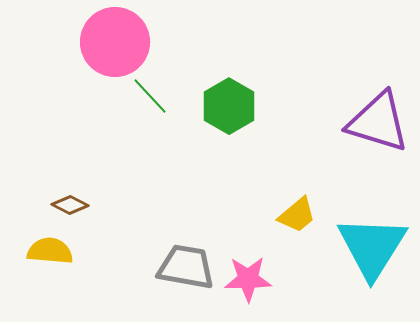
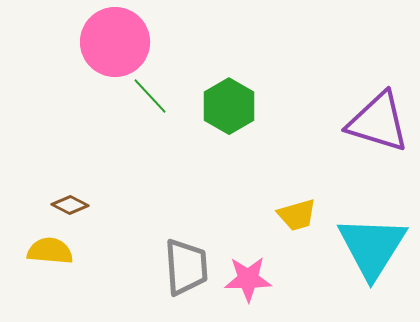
yellow trapezoid: rotated 24 degrees clockwise
gray trapezoid: rotated 76 degrees clockwise
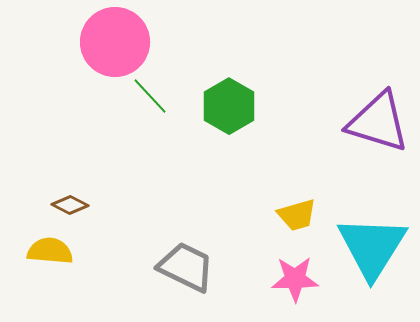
gray trapezoid: rotated 60 degrees counterclockwise
pink star: moved 47 px right
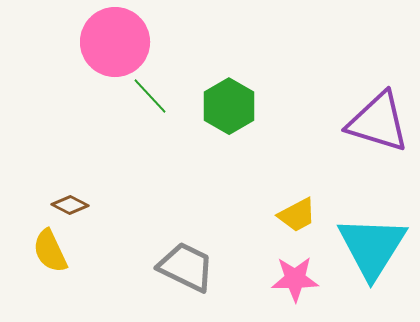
yellow trapezoid: rotated 12 degrees counterclockwise
yellow semicircle: rotated 120 degrees counterclockwise
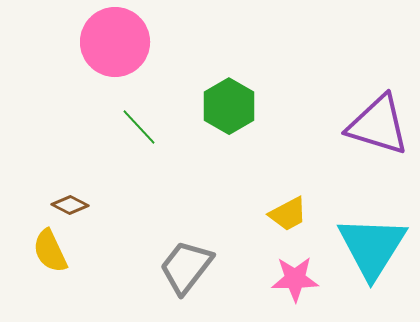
green line: moved 11 px left, 31 px down
purple triangle: moved 3 px down
yellow trapezoid: moved 9 px left, 1 px up
gray trapezoid: rotated 78 degrees counterclockwise
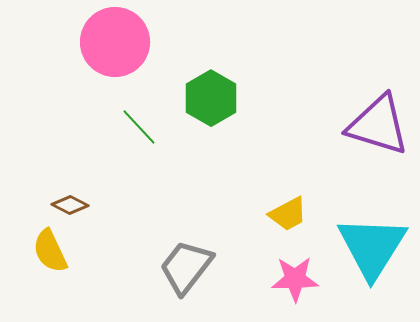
green hexagon: moved 18 px left, 8 px up
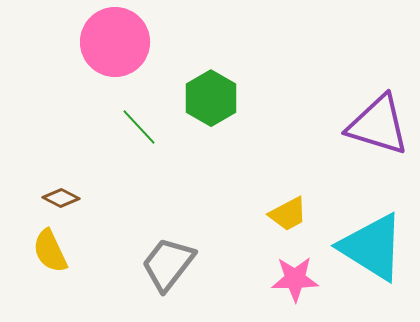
brown diamond: moved 9 px left, 7 px up
cyan triangle: rotated 30 degrees counterclockwise
gray trapezoid: moved 18 px left, 3 px up
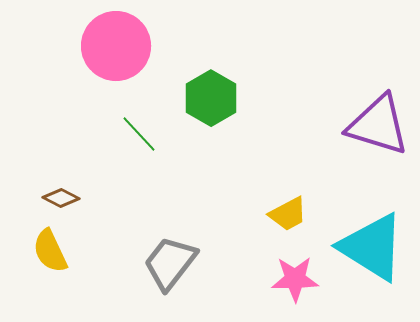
pink circle: moved 1 px right, 4 px down
green line: moved 7 px down
gray trapezoid: moved 2 px right, 1 px up
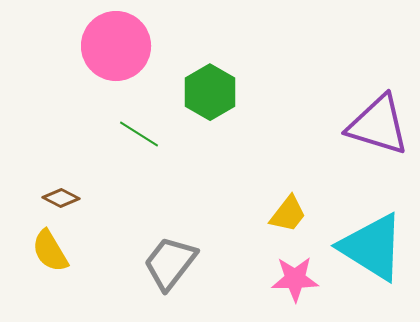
green hexagon: moved 1 px left, 6 px up
green line: rotated 15 degrees counterclockwise
yellow trapezoid: rotated 24 degrees counterclockwise
yellow semicircle: rotated 6 degrees counterclockwise
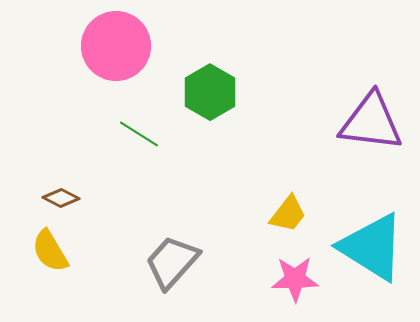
purple triangle: moved 7 px left, 3 px up; rotated 10 degrees counterclockwise
gray trapezoid: moved 2 px right, 1 px up; rotated 4 degrees clockwise
